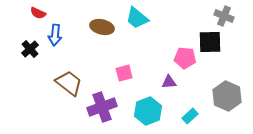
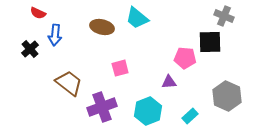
pink square: moved 4 px left, 5 px up
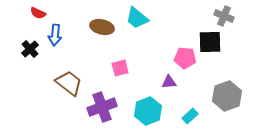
gray hexagon: rotated 16 degrees clockwise
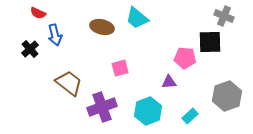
blue arrow: rotated 20 degrees counterclockwise
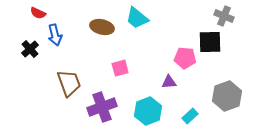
brown trapezoid: rotated 32 degrees clockwise
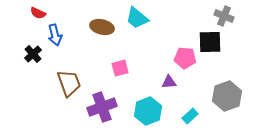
black cross: moved 3 px right, 5 px down
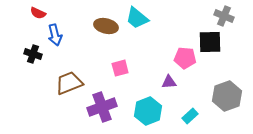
brown ellipse: moved 4 px right, 1 px up
black cross: rotated 30 degrees counterclockwise
brown trapezoid: rotated 92 degrees counterclockwise
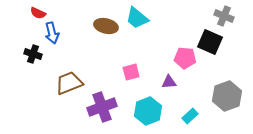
blue arrow: moved 3 px left, 2 px up
black square: rotated 25 degrees clockwise
pink square: moved 11 px right, 4 px down
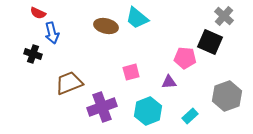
gray cross: rotated 18 degrees clockwise
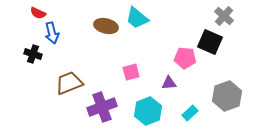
purple triangle: moved 1 px down
cyan rectangle: moved 3 px up
